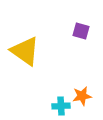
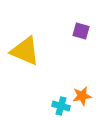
yellow triangle: rotated 12 degrees counterclockwise
cyan cross: rotated 18 degrees clockwise
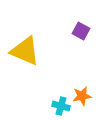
purple square: rotated 12 degrees clockwise
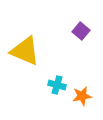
purple square: rotated 12 degrees clockwise
cyan cross: moved 4 px left, 21 px up
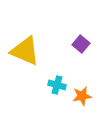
purple square: moved 13 px down
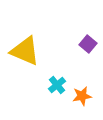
purple square: moved 7 px right
cyan cross: rotated 36 degrees clockwise
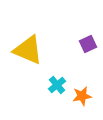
purple square: rotated 24 degrees clockwise
yellow triangle: moved 3 px right, 1 px up
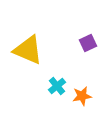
purple square: moved 1 px up
cyan cross: moved 1 px down
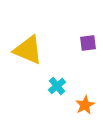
purple square: rotated 18 degrees clockwise
orange star: moved 3 px right, 9 px down; rotated 18 degrees counterclockwise
